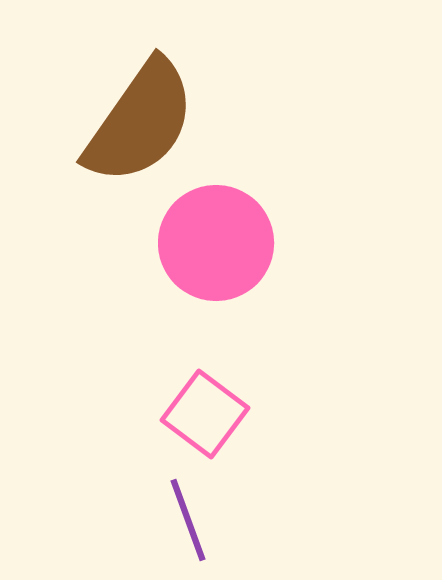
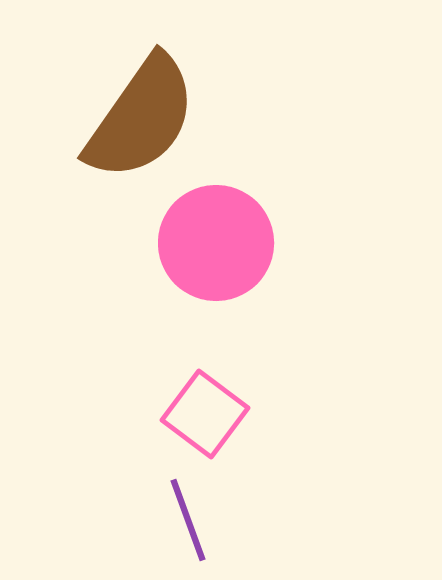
brown semicircle: moved 1 px right, 4 px up
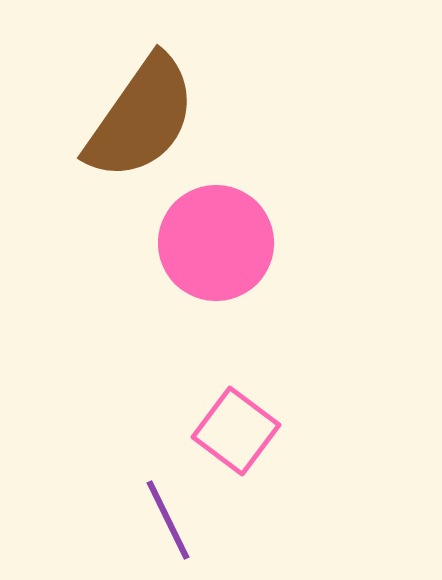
pink square: moved 31 px right, 17 px down
purple line: moved 20 px left; rotated 6 degrees counterclockwise
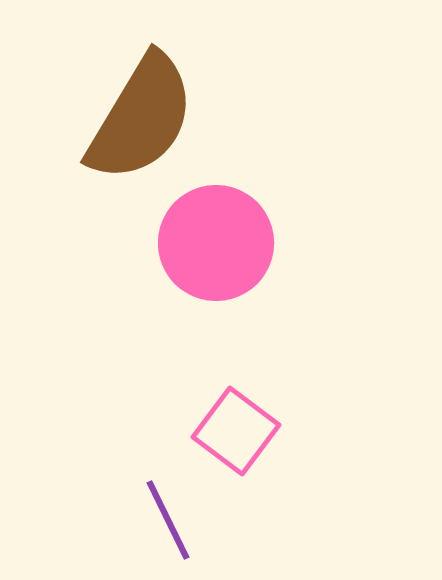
brown semicircle: rotated 4 degrees counterclockwise
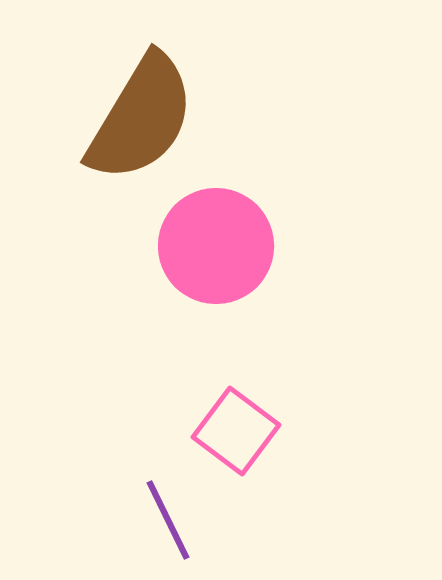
pink circle: moved 3 px down
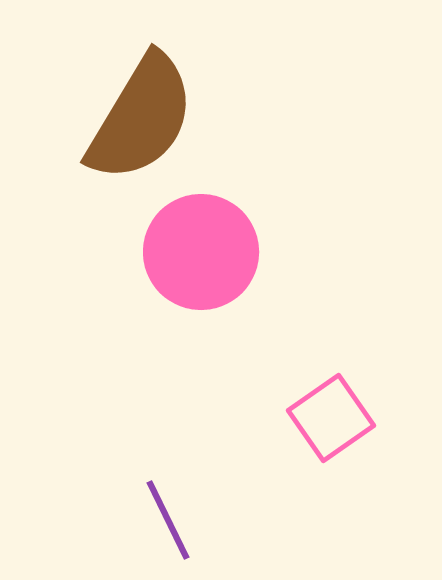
pink circle: moved 15 px left, 6 px down
pink square: moved 95 px right, 13 px up; rotated 18 degrees clockwise
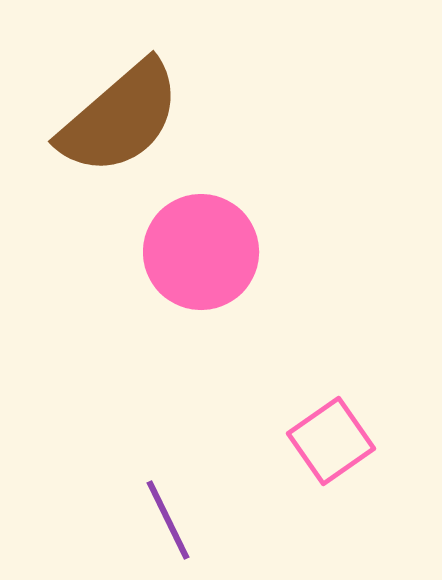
brown semicircle: moved 21 px left; rotated 18 degrees clockwise
pink square: moved 23 px down
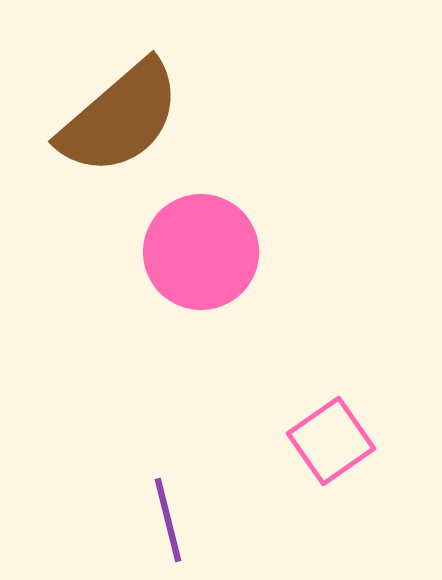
purple line: rotated 12 degrees clockwise
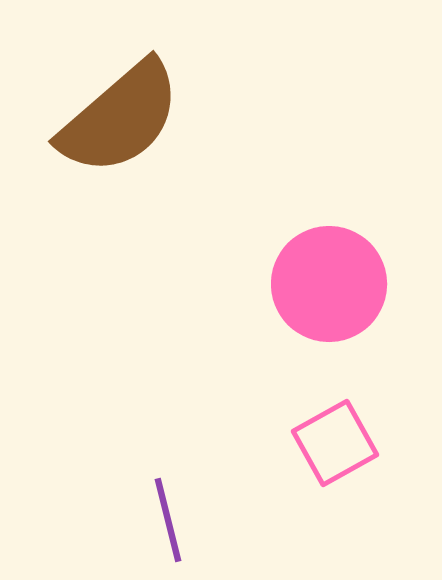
pink circle: moved 128 px right, 32 px down
pink square: moved 4 px right, 2 px down; rotated 6 degrees clockwise
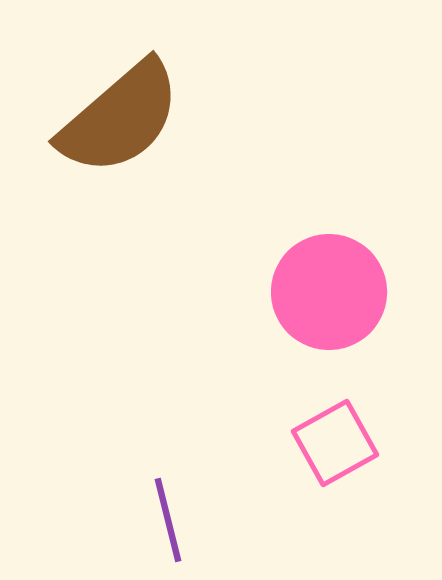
pink circle: moved 8 px down
